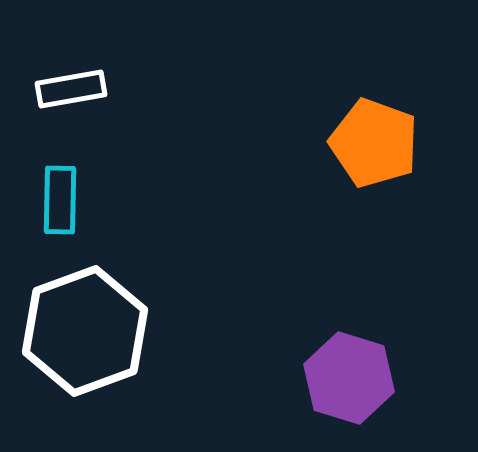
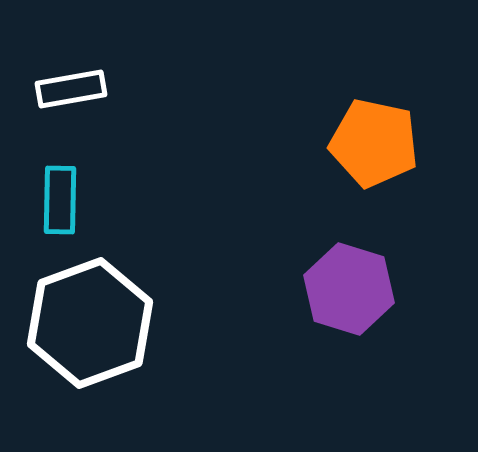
orange pentagon: rotated 8 degrees counterclockwise
white hexagon: moved 5 px right, 8 px up
purple hexagon: moved 89 px up
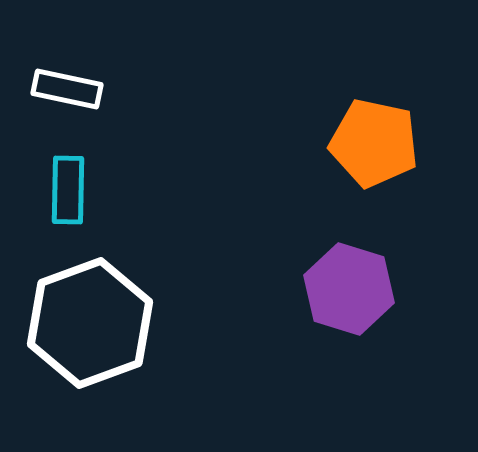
white rectangle: moved 4 px left; rotated 22 degrees clockwise
cyan rectangle: moved 8 px right, 10 px up
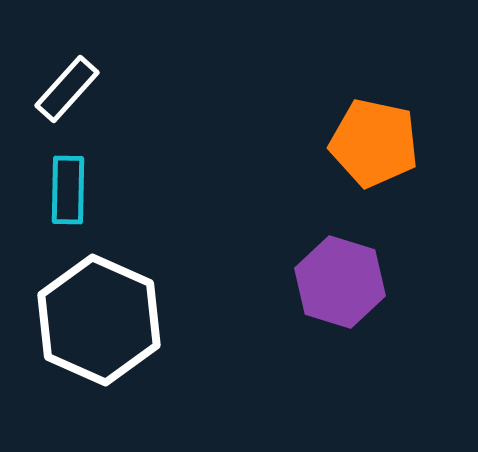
white rectangle: rotated 60 degrees counterclockwise
purple hexagon: moved 9 px left, 7 px up
white hexagon: moved 9 px right, 3 px up; rotated 16 degrees counterclockwise
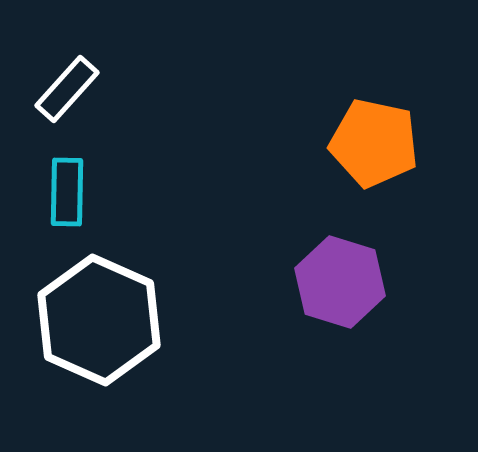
cyan rectangle: moved 1 px left, 2 px down
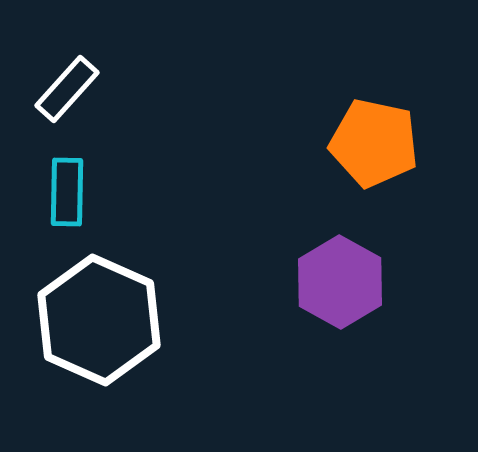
purple hexagon: rotated 12 degrees clockwise
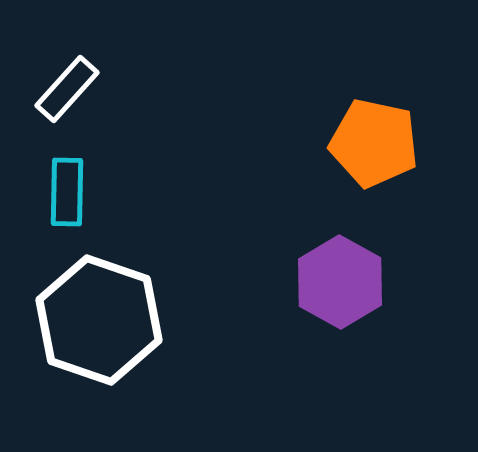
white hexagon: rotated 5 degrees counterclockwise
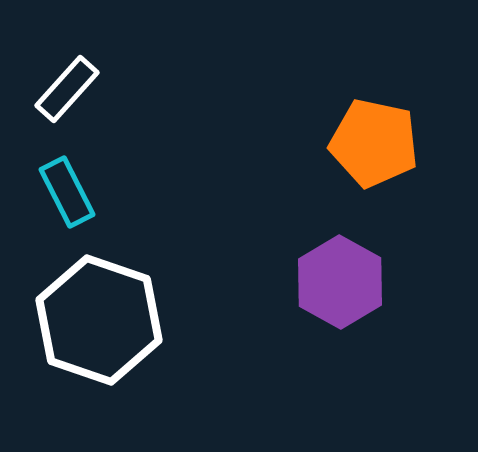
cyan rectangle: rotated 28 degrees counterclockwise
